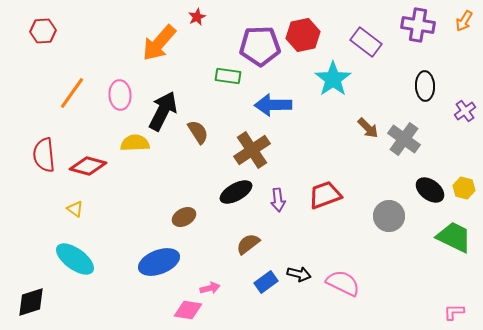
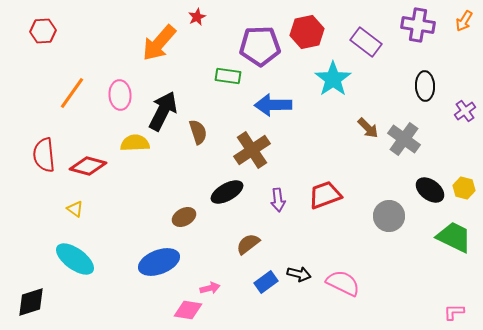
red hexagon at (303, 35): moved 4 px right, 3 px up
brown semicircle at (198, 132): rotated 15 degrees clockwise
black ellipse at (236, 192): moved 9 px left
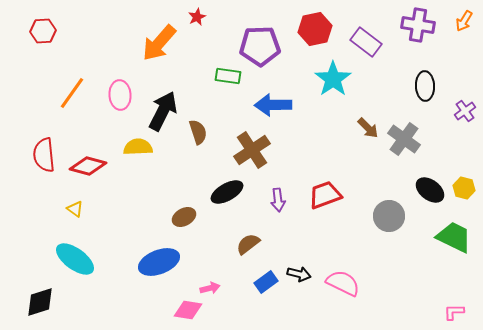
red hexagon at (307, 32): moved 8 px right, 3 px up
yellow semicircle at (135, 143): moved 3 px right, 4 px down
black diamond at (31, 302): moved 9 px right
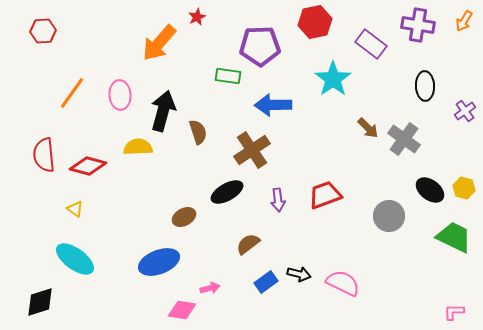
red hexagon at (315, 29): moved 7 px up
purple rectangle at (366, 42): moved 5 px right, 2 px down
black arrow at (163, 111): rotated 12 degrees counterclockwise
pink diamond at (188, 310): moved 6 px left
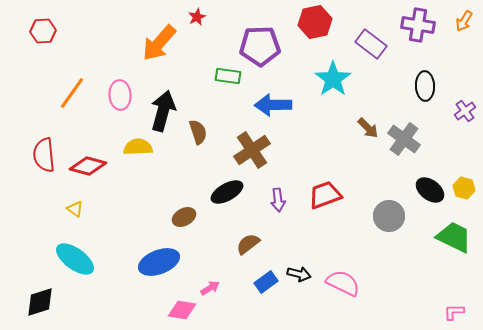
pink arrow at (210, 288): rotated 18 degrees counterclockwise
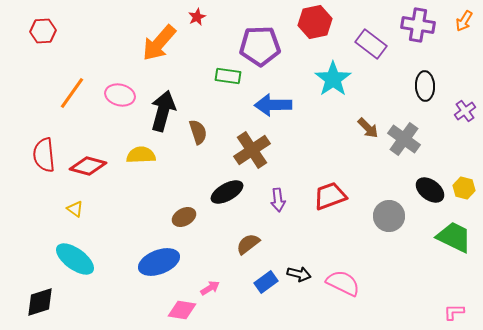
pink ellipse at (120, 95): rotated 72 degrees counterclockwise
yellow semicircle at (138, 147): moved 3 px right, 8 px down
red trapezoid at (325, 195): moved 5 px right, 1 px down
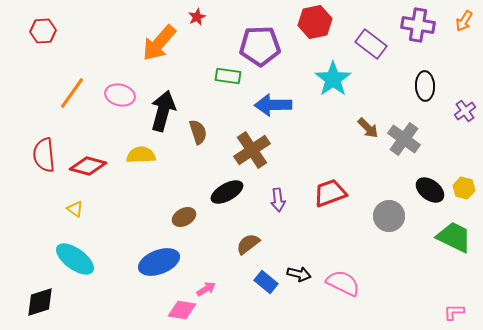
red trapezoid at (330, 196): moved 3 px up
blue rectangle at (266, 282): rotated 75 degrees clockwise
pink arrow at (210, 288): moved 4 px left, 1 px down
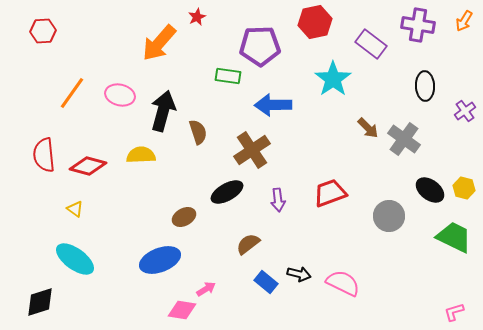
blue ellipse at (159, 262): moved 1 px right, 2 px up
pink L-shape at (454, 312): rotated 15 degrees counterclockwise
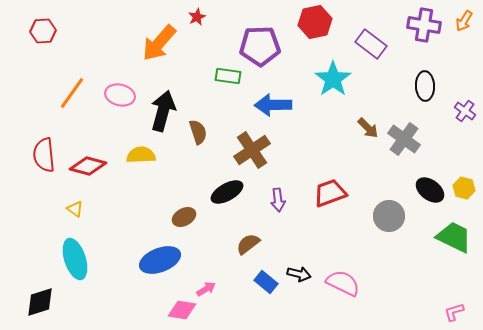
purple cross at (418, 25): moved 6 px right
purple cross at (465, 111): rotated 20 degrees counterclockwise
cyan ellipse at (75, 259): rotated 36 degrees clockwise
